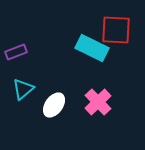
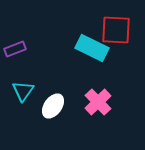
purple rectangle: moved 1 px left, 3 px up
cyan triangle: moved 2 px down; rotated 15 degrees counterclockwise
white ellipse: moved 1 px left, 1 px down
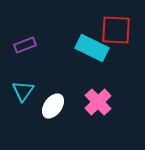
purple rectangle: moved 10 px right, 4 px up
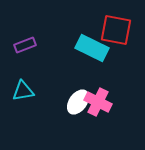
red square: rotated 8 degrees clockwise
cyan triangle: rotated 45 degrees clockwise
pink cross: rotated 20 degrees counterclockwise
white ellipse: moved 25 px right, 4 px up
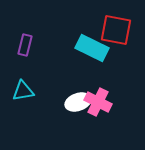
purple rectangle: rotated 55 degrees counterclockwise
white ellipse: rotated 35 degrees clockwise
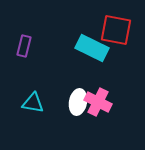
purple rectangle: moved 1 px left, 1 px down
cyan triangle: moved 10 px right, 12 px down; rotated 20 degrees clockwise
white ellipse: rotated 60 degrees counterclockwise
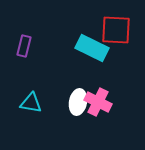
red square: rotated 8 degrees counterclockwise
cyan triangle: moved 2 px left
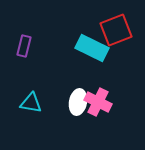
red square: rotated 24 degrees counterclockwise
